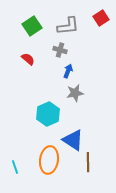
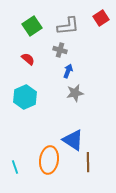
cyan hexagon: moved 23 px left, 17 px up
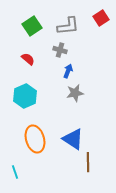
cyan hexagon: moved 1 px up
blue triangle: moved 1 px up
orange ellipse: moved 14 px left, 21 px up; rotated 24 degrees counterclockwise
cyan line: moved 5 px down
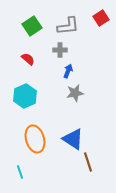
gray cross: rotated 16 degrees counterclockwise
brown line: rotated 18 degrees counterclockwise
cyan line: moved 5 px right
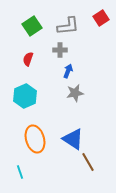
red semicircle: rotated 112 degrees counterclockwise
brown line: rotated 12 degrees counterclockwise
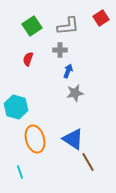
cyan hexagon: moved 9 px left, 11 px down; rotated 20 degrees counterclockwise
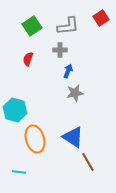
cyan hexagon: moved 1 px left, 3 px down
blue triangle: moved 2 px up
cyan line: moved 1 px left; rotated 64 degrees counterclockwise
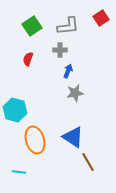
orange ellipse: moved 1 px down
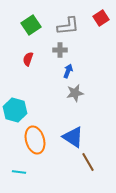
green square: moved 1 px left, 1 px up
